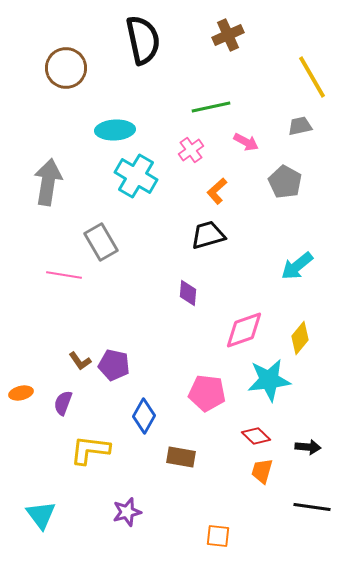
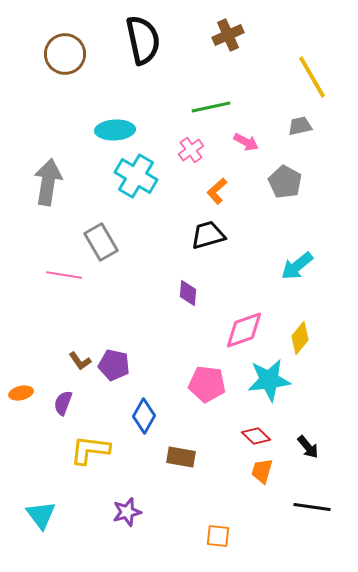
brown circle: moved 1 px left, 14 px up
pink pentagon: moved 9 px up
black arrow: rotated 45 degrees clockwise
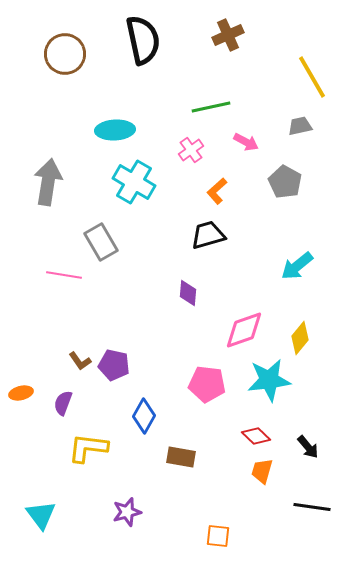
cyan cross: moved 2 px left, 6 px down
yellow L-shape: moved 2 px left, 2 px up
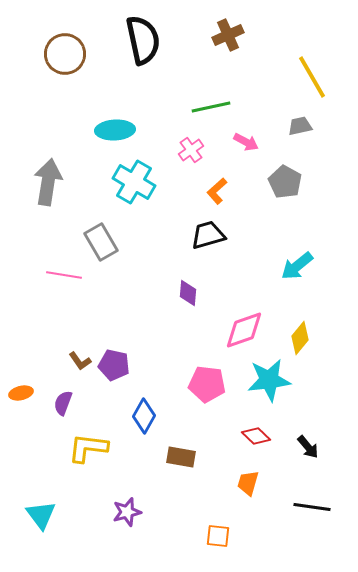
orange trapezoid: moved 14 px left, 12 px down
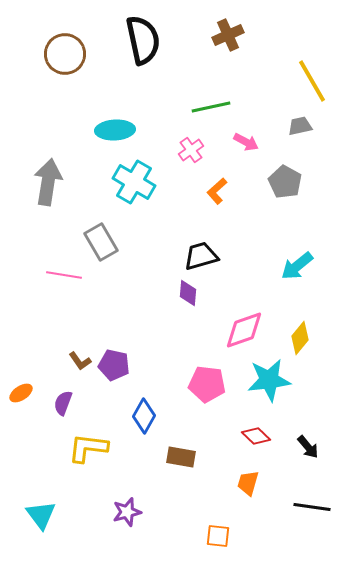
yellow line: moved 4 px down
black trapezoid: moved 7 px left, 21 px down
orange ellipse: rotated 20 degrees counterclockwise
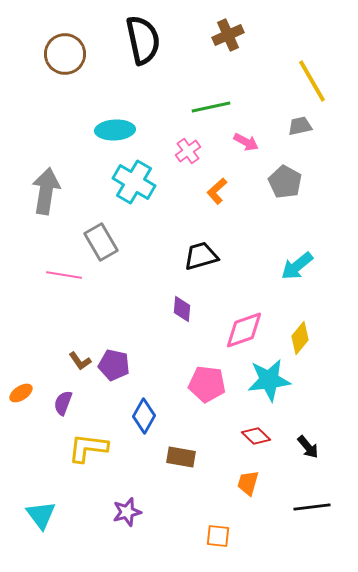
pink cross: moved 3 px left, 1 px down
gray arrow: moved 2 px left, 9 px down
purple diamond: moved 6 px left, 16 px down
black line: rotated 15 degrees counterclockwise
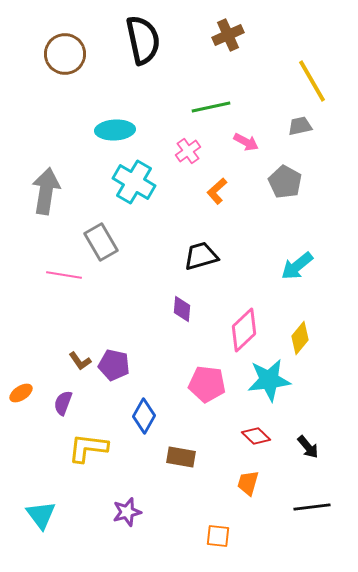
pink diamond: rotated 24 degrees counterclockwise
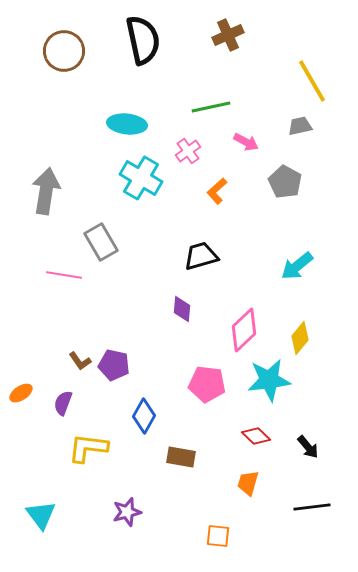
brown circle: moved 1 px left, 3 px up
cyan ellipse: moved 12 px right, 6 px up; rotated 9 degrees clockwise
cyan cross: moved 7 px right, 4 px up
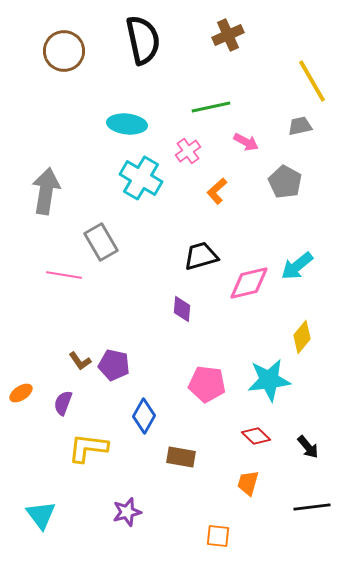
pink diamond: moved 5 px right, 47 px up; rotated 30 degrees clockwise
yellow diamond: moved 2 px right, 1 px up
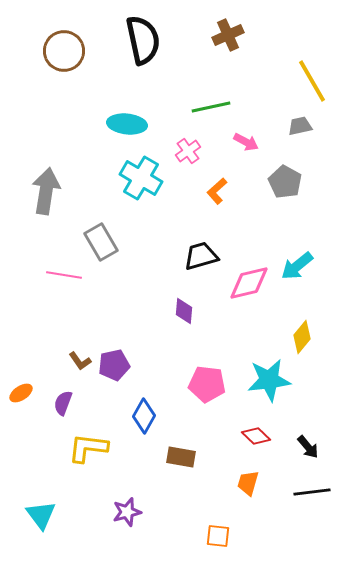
purple diamond: moved 2 px right, 2 px down
purple pentagon: rotated 24 degrees counterclockwise
black line: moved 15 px up
